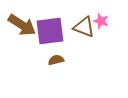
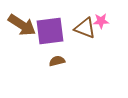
pink star: rotated 21 degrees counterclockwise
brown triangle: moved 1 px right, 1 px down
brown semicircle: moved 1 px right, 1 px down
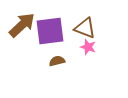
pink star: moved 13 px left, 26 px down; rotated 21 degrees clockwise
brown arrow: rotated 76 degrees counterclockwise
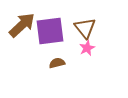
brown triangle: rotated 30 degrees clockwise
pink star: moved 1 px left, 1 px down; rotated 28 degrees clockwise
brown semicircle: moved 2 px down
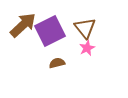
brown arrow: moved 1 px right
purple square: rotated 20 degrees counterclockwise
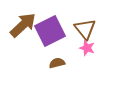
brown triangle: moved 1 px down
pink star: rotated 28 degrees counterclockwise
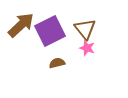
brown arrow: moved 2 px left
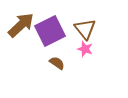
pink star: moved 2 px left, 1 px down
brown semicircle: rotated 49 degrees clockwise
